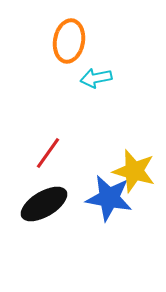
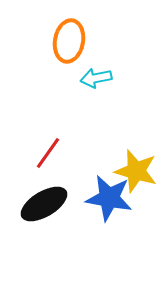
yellow star: moved 2 px right
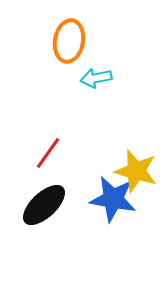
blue star: moved 4 px right, 1 px down
black ellipse: moved 1 px down; rotated 12 degrees counterclockwise
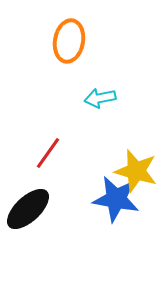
cyan arrow: moved 4 px right, 20 px down
blue star: moved 3 px right
black ellipse: moved 16 px left, 4 px down
